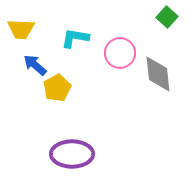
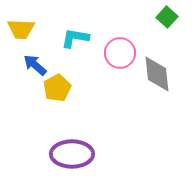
gray diamond: moved 1 px left
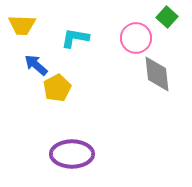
yellow trapezoid: moved 1 px right, 4 px up
pink circle: moved 16 px right, 15 px up
blue arrow: moved 1 px right
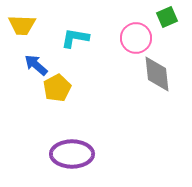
green square: rotated 25 degrees clockwise
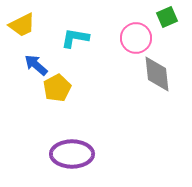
yellow trapezoid: rotated 28 degrees counterclockwise
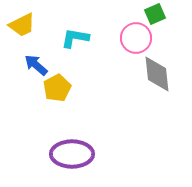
green square: moved 12 px left, 3 px up
